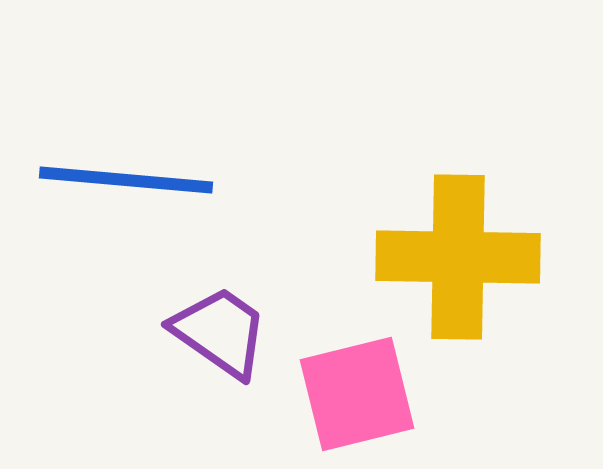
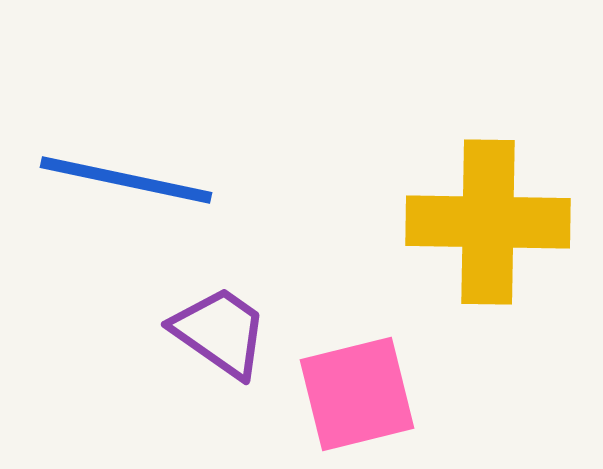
blue line: rotated 7 degrees clockwise
yellow cross: moved 30 px right, 35 px up
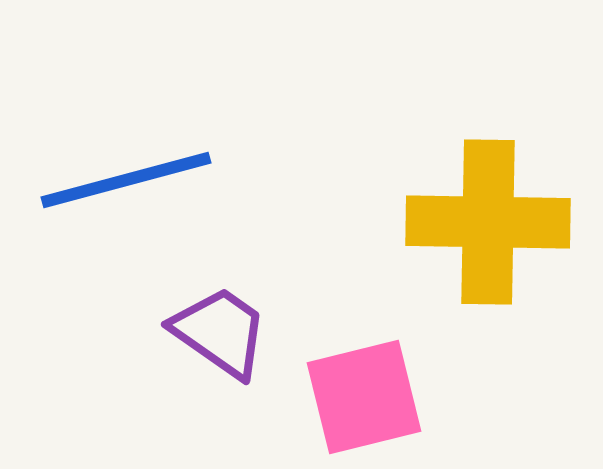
blue line: rotated 27 degrees counterclockwise
pink square: moved 7 px right, 3 px down
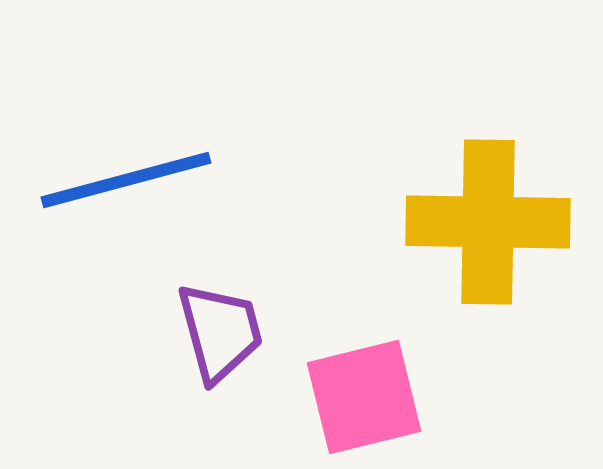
purple trapezoid: rotated 40 degrees clockwise
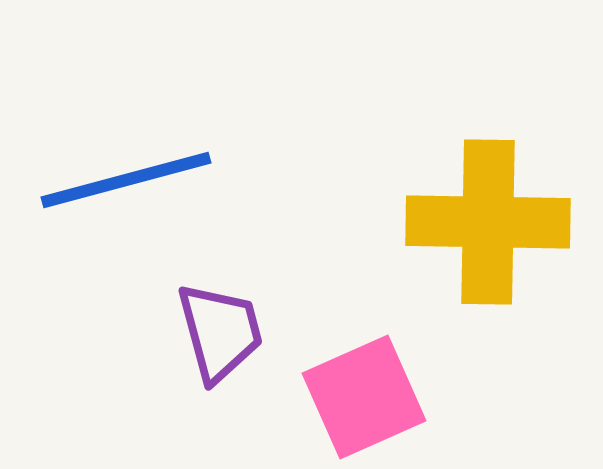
pink square: rotated 10 degrees counterclockwise
